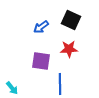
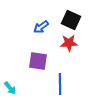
red star: moved 6 px up
purple square: moved 3 px left
cyan arrow: moved 2 px left
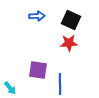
blue arrow: moved 4 px left, 11 px up; rotated 147 degrees counterclockwise
purple square: moved 9 px down
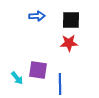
black square: rotated 24 degrees counterclockwise
cyan arrow: moved 7 px right, 10 px up
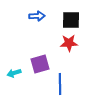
purple square: moved 2 px right, 6 px up; rotated 24 degrees counterclockwise
cyan arrow: moved 3 px left, 5 px up; rotated 112 degrees clockwise
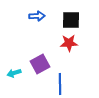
purple square: rotated 12 degrees counterclockwise
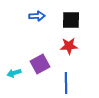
red star: moved 3 px down
blue line: moved 6 px right, 1 px up
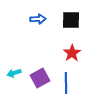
blue arrow: moved 1 px right, 3 px down
red star: moved 3 px right, 7 px down; rotated 30 degrees counterclockwise
purple square: moved 14 px down
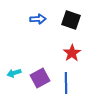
black square: rotated 18 degrees clockwise
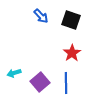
blue arrow: moved 3 px right, 3 px up; rotated 49 degrees clockwise
purple square: moved 4 px down; rotated 12 degrees counterclockwise
